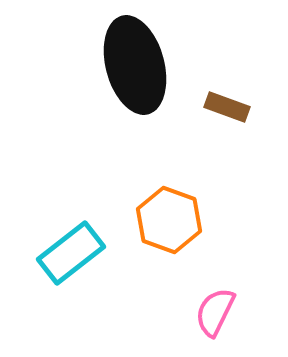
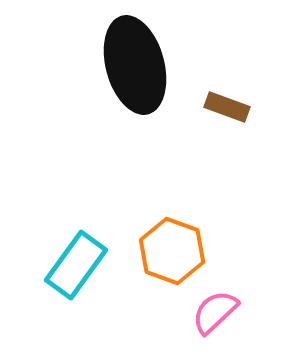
orange hexagon: moved 3 px right, 31 px down
cyan rectangle: moved 5 px right, 12 px down; rotated 16 degrees counterclockwise
pink semicircle: rotated 21 degrees clockwise
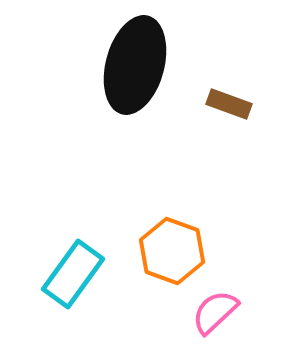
black ellipse: rotated 30 degrees clockwise
brown rectangle: moved 2 px right, 3 px up
cyan rectangle: moved 3 px left, 9 px down
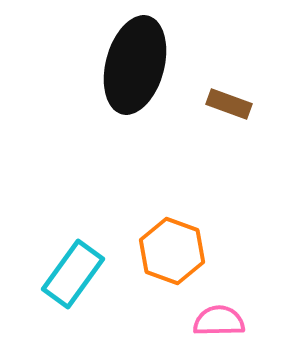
pink semicircle: moved 4 px right, 9 px down; rotated 42 degrees clockwise
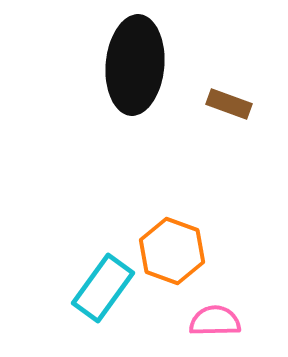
black ellipse: rotated 10 degrees counterclockwise
cyan rectangle: moved 30 px right, 14 px down
pink semicircle: moved 4 px left
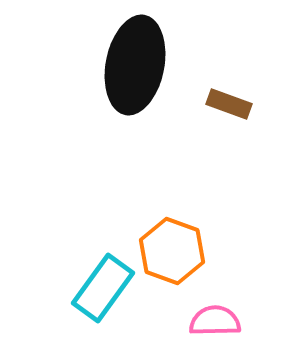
black ellipse: rotated 6 degrees clockwise
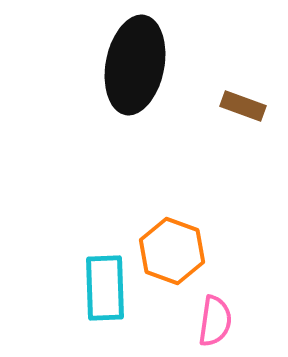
brown rectangle: moved 14 px right, 2 px down
cyan rectangle: moved 2 px right; rotated 38 degrees counterclockwise
pink semicircle: rotated 99 degrees clockwise
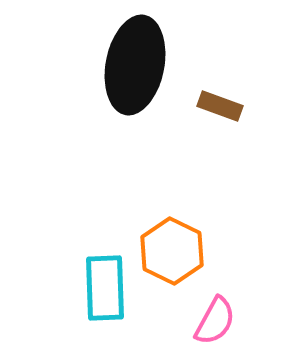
brown rectangle: moved 23 px left
orange hexagon: rotated 6 degrees clockwise
pink semicircle: rotated 21 degrees clockwise
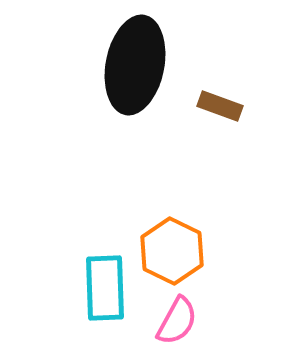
pink semicircle: moved 38 px left
